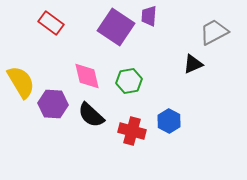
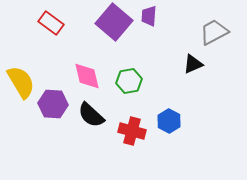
purple square: moved 2 px left, 5 px up; rotated 6 degrees clockwise
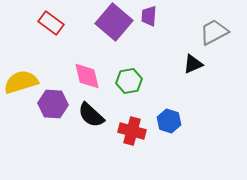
yellow semicircle: rotated 76 degrees counterclockwise
blue hexagon: rotated 10 degrees counterclockwise
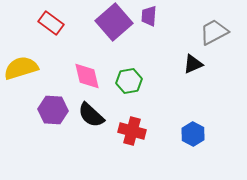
purple square: rotated 9 degrees clockwise
yellow semicircle: moved 14 px up
purple hexagon: moved 6 px down
blue hexagon: moved 24 px right, 13 px down; rotated 10 degrees clockwise
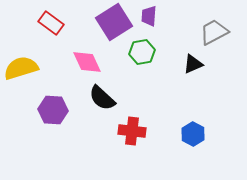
purple square: rotated 9 degrees clockwise
pink diamond: moved 14 px up; rotated 12 degrees counterclockwise
green hexagon: moved 13 px right, 29 px up
black semicircle: moved 11 px right, 17 px up
red cross: rotated 8 degrees counterclockwise
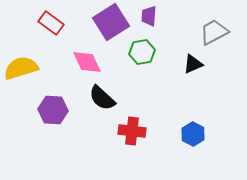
purple square: moved 3 px left
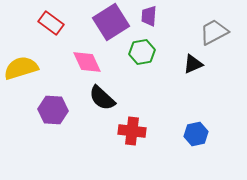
blue hexagon: moved 3 px right; rotated 20 degrees clockwise
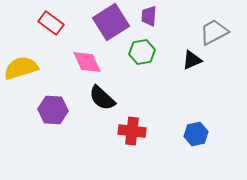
black triangle: moved 1 px left, 4 px up
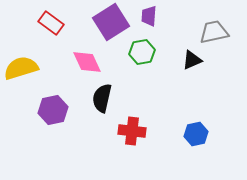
gray trapezoid: rotated 16 degrees clockwise
black semicircle: rotated 60 degrees clockwise
purple hexagon: rotated 16 degrees counterclockwise
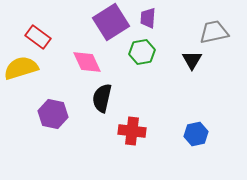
purple trapezoid: moved 1 px left, 2 px down
red rectangle: moved 13 px left, 14 px down
black triangle: rotated 35 degrees counterclockwise
purple hexagon: moved 4 px down; rotated 24 degrees clockwise
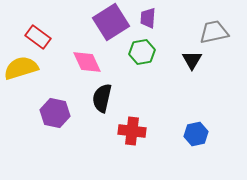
purple hexagon: moved 2 px right, 1 px up
